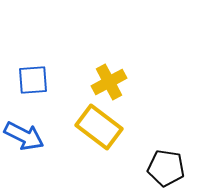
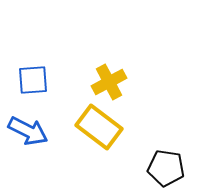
blue arrow: moved 4 px right, 5 px up
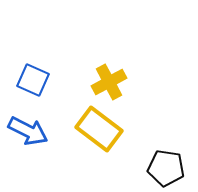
blue square: rotated 28 degrees clockwise
yellow rectangle: moved 2 px down
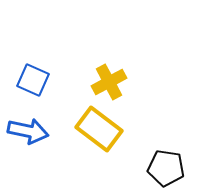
blue arrow: rotated 15 degrees counterclockwise
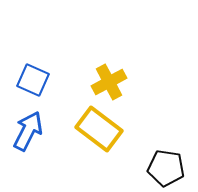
blue arrow: rotated 75 degrees counterclockwise
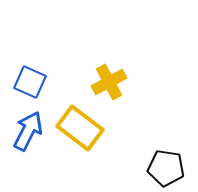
blue square: moved 3 px left, 2 px down
yellow rectangle: moved 19 px left, 1 px up
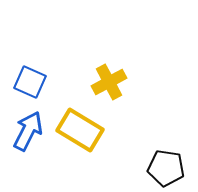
yellow rectangle: moved 2 px down; rotated 6 degrees counterclockwise
